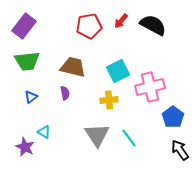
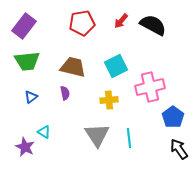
red pentagon: moved 7 px left, 3 px up
cyan square: moved 2 px left, 5 px up
cyan line: rotated 30 degrees clockwise
black arrow: moved 1 px left, 1 px up
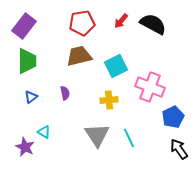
black semicircle: moved 1 px up
green trapezoid: rotated 84 degrees counterclockwise
brown trapezoid: moved 6 px right, 11 px up; rotated 28 degrees counterclockwise
pink cross: rotated 36 degrees clockwise
blue pentagon: rotated 10 degrees clockwise
cyan line: rotated 18 degrees counterclockwise
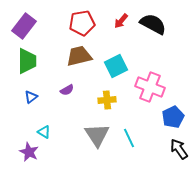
purple semicircle: moved 2 px right, 3 px up; rotated 72 degrees clockwise
yellow cross: moved 2 px left
purple star: moved 4 px right, 5 px down
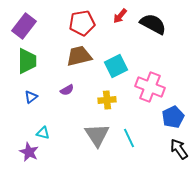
red arrow: moved 1 px left, 5 px up
cyan triangle: moved 1 px left, 1 px down; rotated 16 degrees counterclockwise
